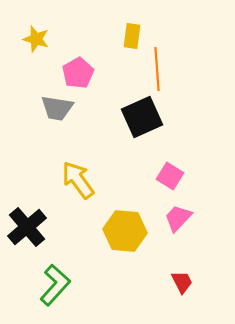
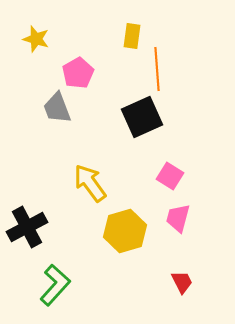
gray trapezoid: rotated 60 degrees clockwise
yellow arrow: moved 12 px right, 3 px down
pink trapezoid: rotated 28 degrees counterclockwise
black cross: rotated 12 degrees clockwise
yellow hexagon: rotated 21 degrees counterclockwise
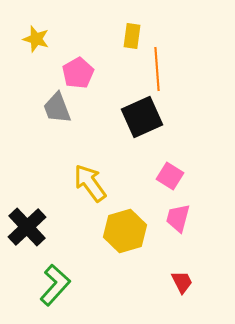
black cross: rotated 15 degrees counterclockwise
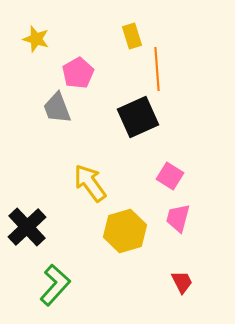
yellow rectangle: rotated 25 degrees counterclockwise
black square: moved 4 px left
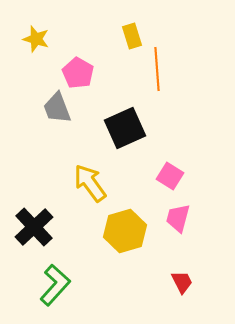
pink pentagon: rotated 12 degrees counterclockwise
black square: moved 13 px left, 11 px down
black cross: moved 7 px right
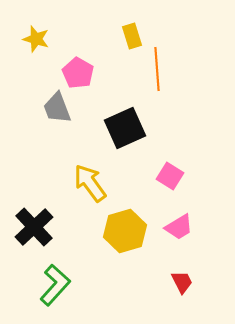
pink trapezoid: moved 1 px right, 9 px down; rotated 136 degrees counterclockwise
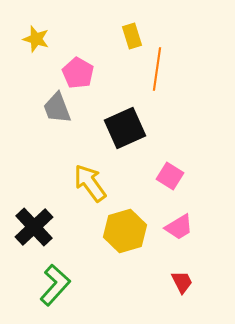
orange line: rotated 12 degrees clockwise
